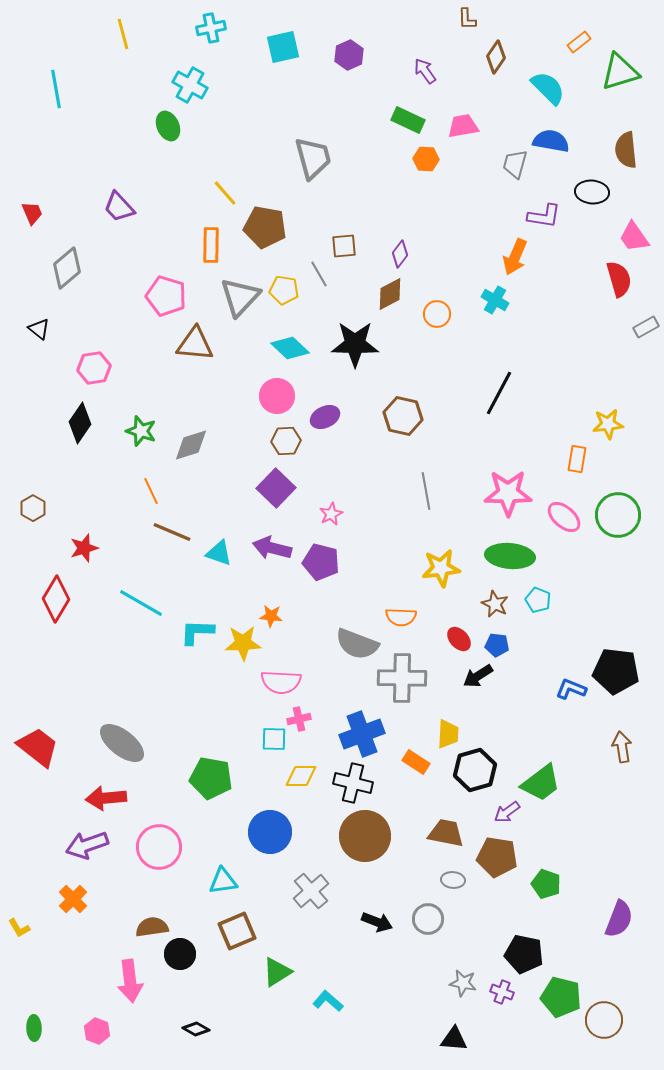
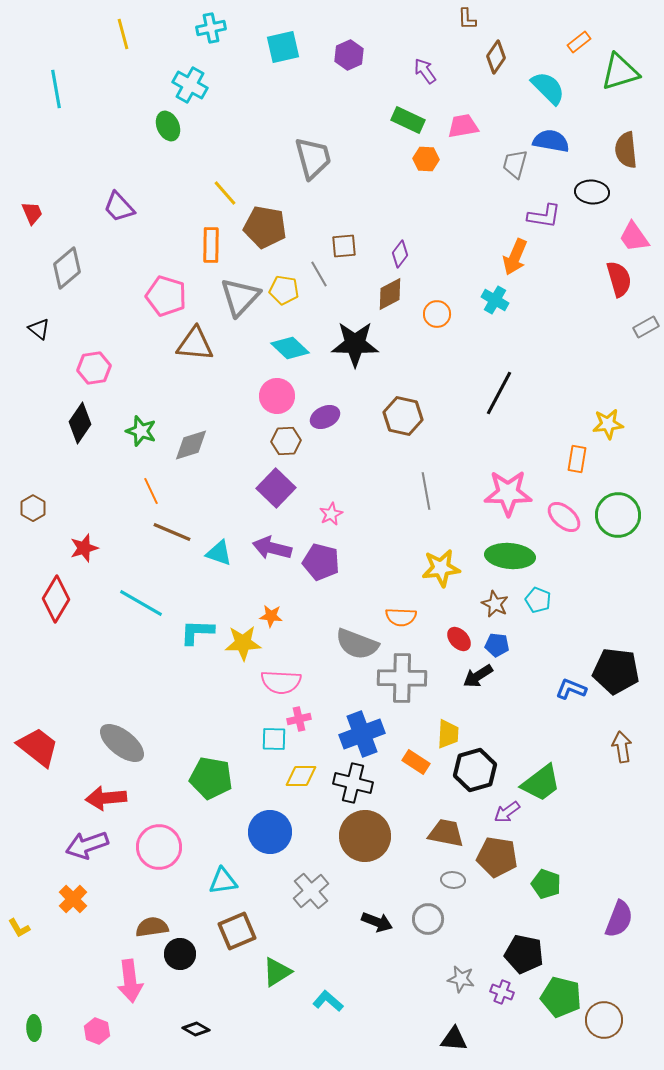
gray star at (463, 983): moved 2 px left, 4 px up
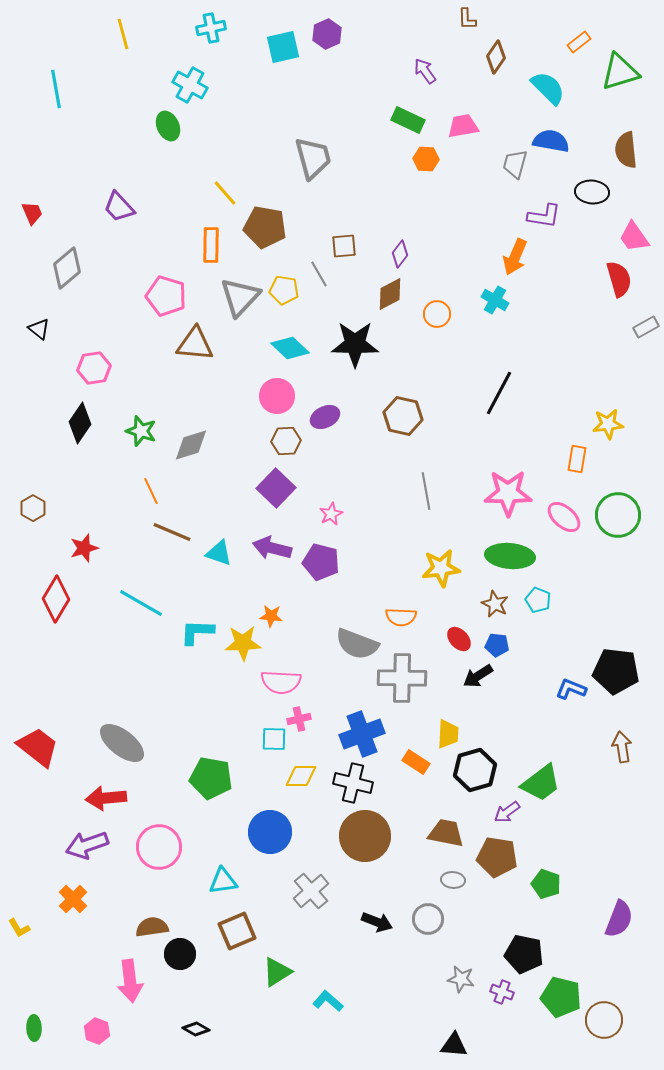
purple hexagon at (349, 55): moved 22 px left, 21 px up
black triangle at (454, 1039): moved 6 px down
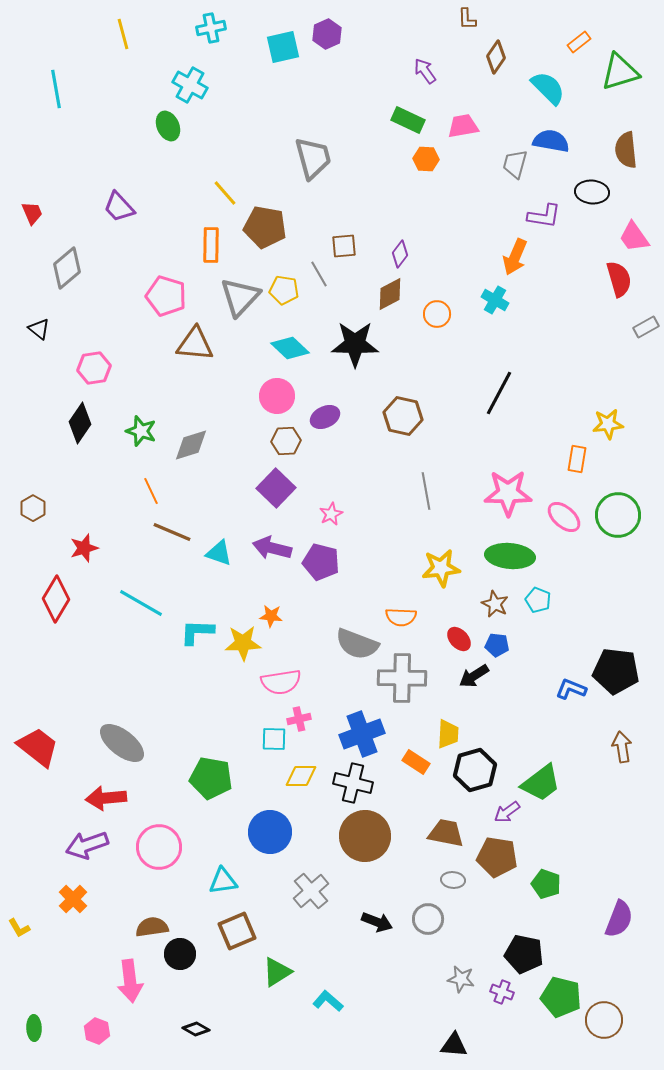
black arrow at (478, 676): moved 4 px left
pink semicircle at (281, 682): rotated 12 degrees counterclockwise
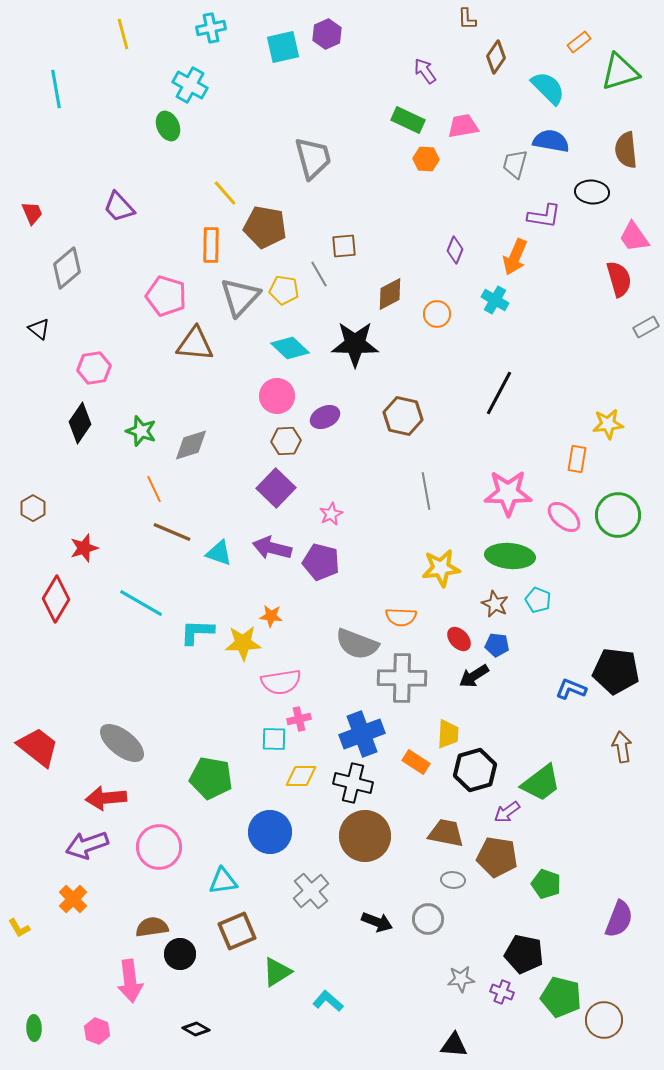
purple diamond at (400, 254): moved 55 px right, 4 px up; rotated 16 degrees counterclockwise
orange line at (151, 491): moved 3 px right, 2 px up
gray star at (461, 979): rotated 16 degrees counterclockwise
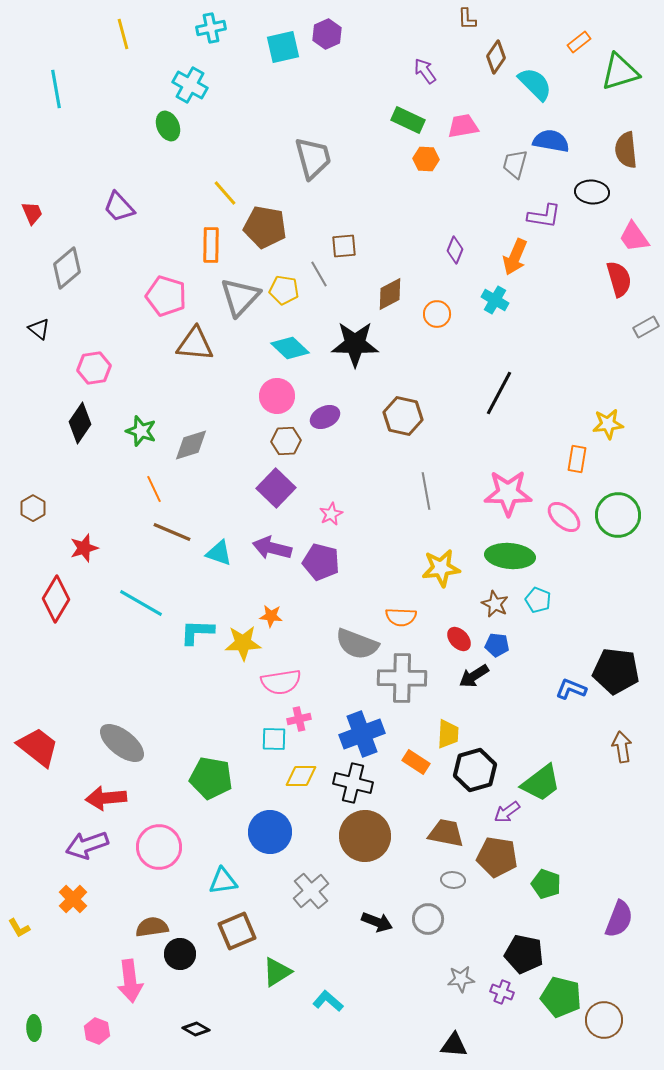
cyan semicircle at (548, 88): moved 13 px left, 4 px up
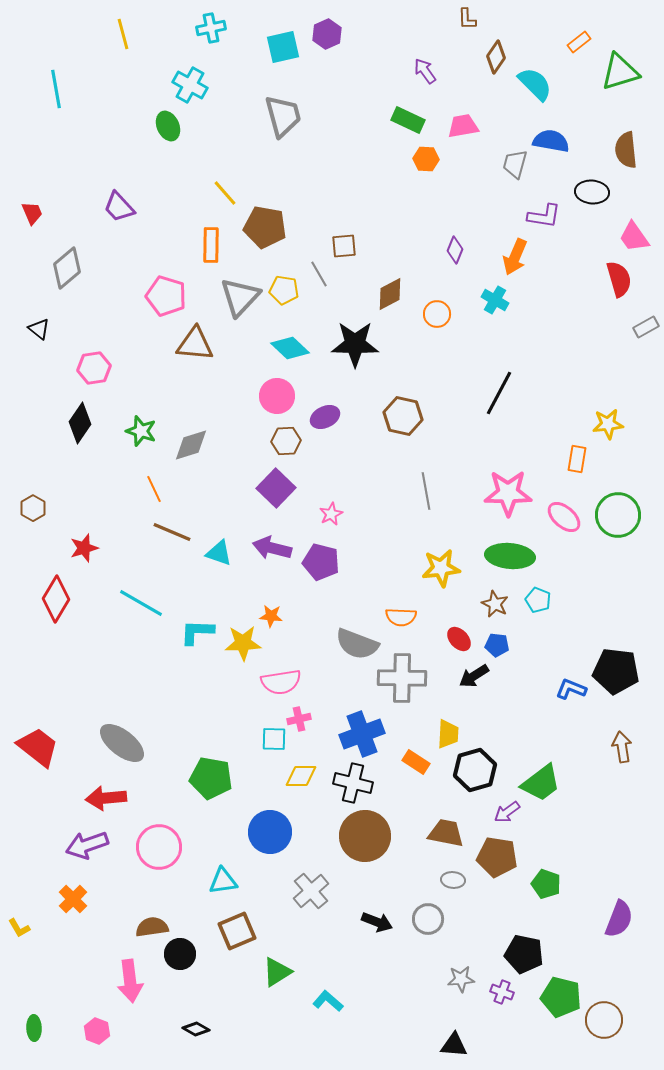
gray trapezoid at (313, 158): moved 30 px left, 42 px up
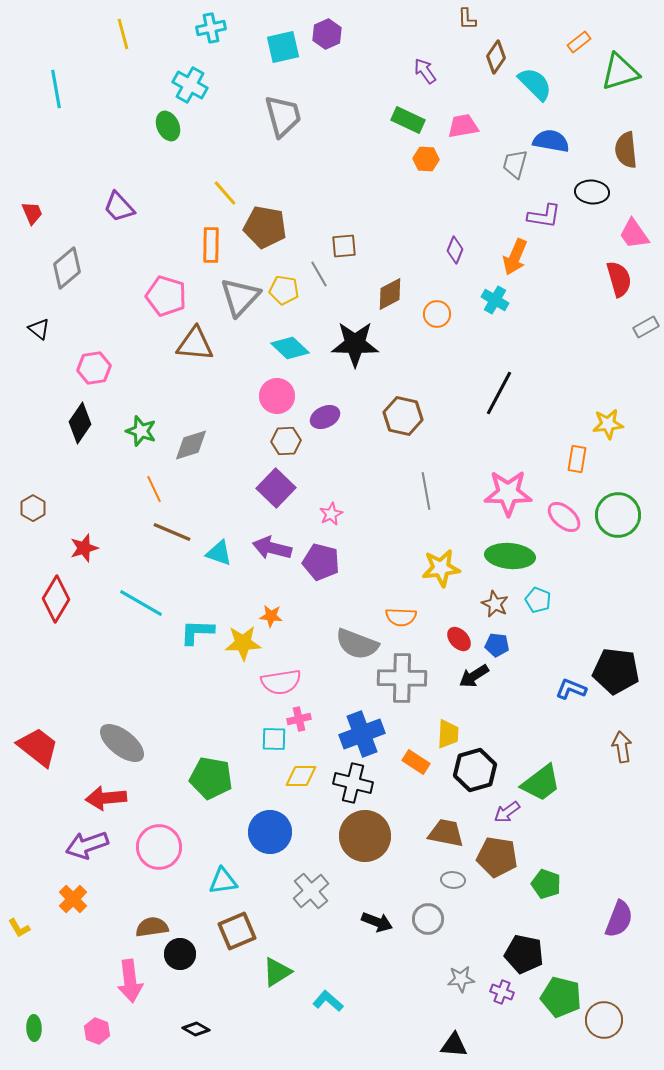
pink trapezoid at (634, 237): moved 3 px up
